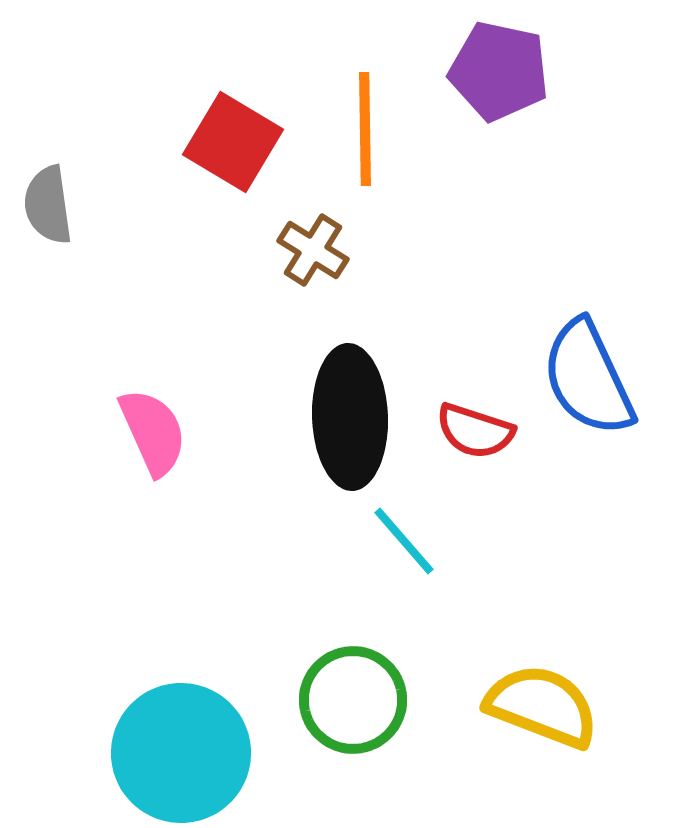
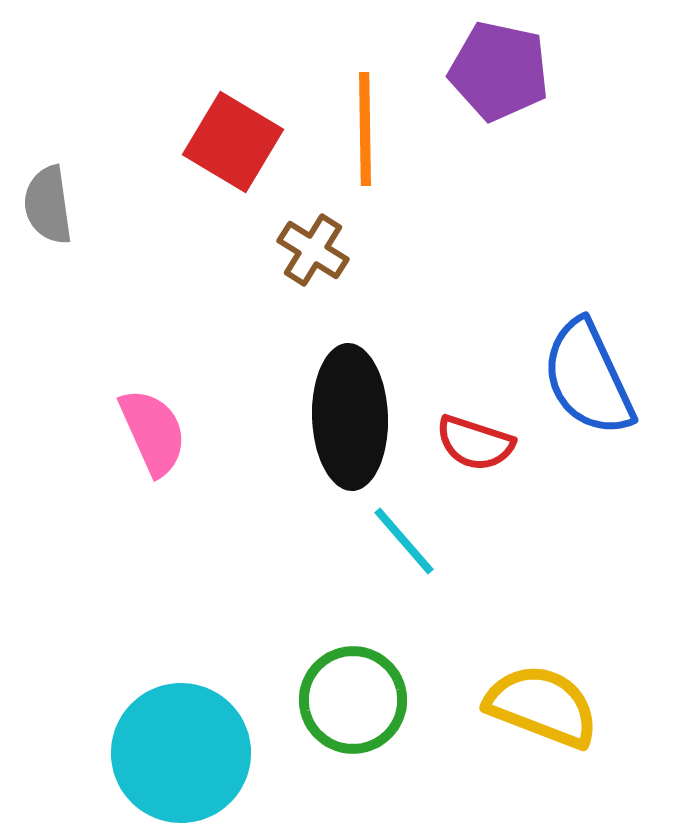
red semicircle: moved 12 px down
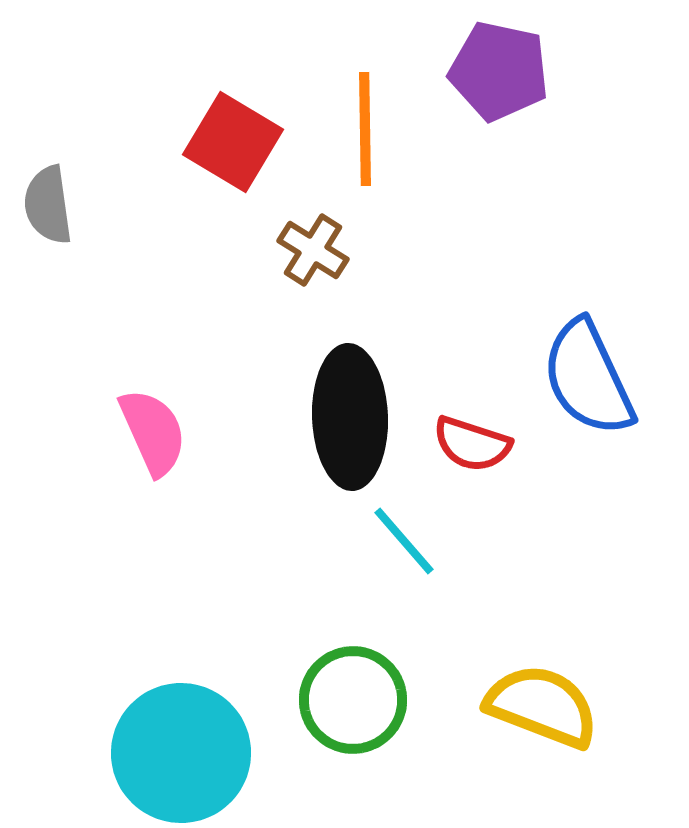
red semicircle: moved 3 px left, 1 px down
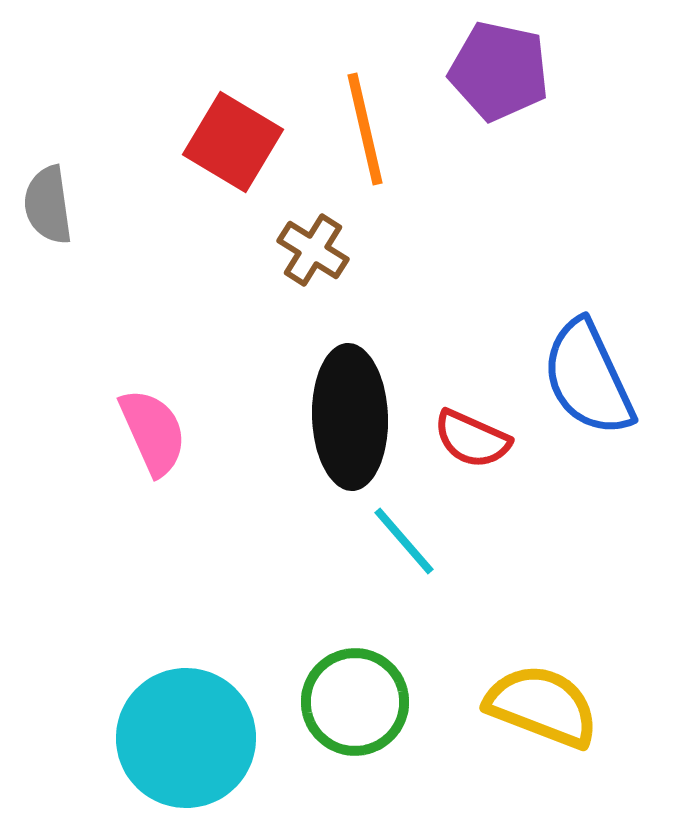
orange line: rotated 12 degrees counterclockwise
red semicircle: moved 5 px up; rotated 6 degrees clockwise
green circle: moved 2 px right, 2 px down
cyan circle: moved 5 px right, 15 px up
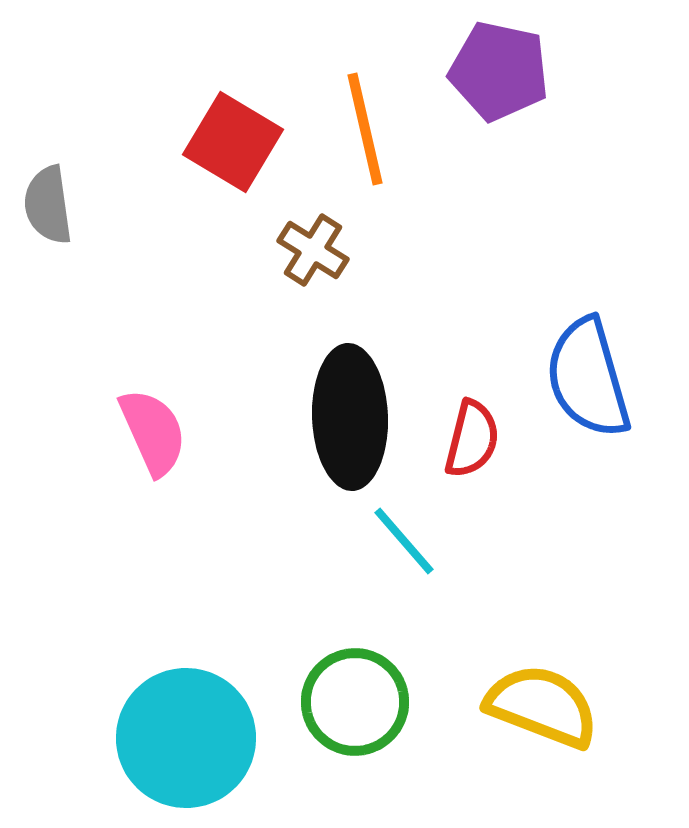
blue semicircle: rotated 9 degrees clockwise
red semicircle: rotated 100 degrees counterclockwise
